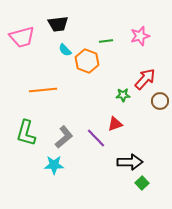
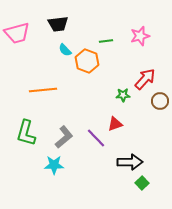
pink trapezoid: moved 5 px left, 4 px up
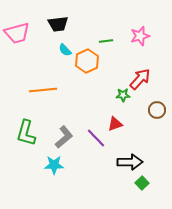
orange hexagon: rotated 15 degrees clockwise
red arrow: moved 5 px left
brown circle: moved 3 px left, 9 px down
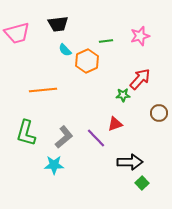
brown circle: moved 2 px right, 3 px down
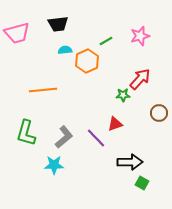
green line: rotated 24 degrees counterclockwise
cyan semicircle: rotated 128 degrees clockwise
green square: rotated 16 degrees counterclockwise
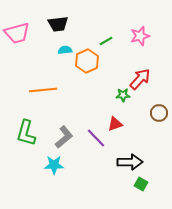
green square: moved 1 px left, 1 px down
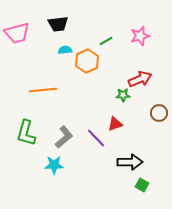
red arrow: rotated 25 degrees clockwise
green square: moved 1 px right, 1 px down
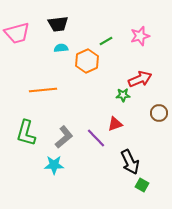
cyan semicircle: moved 4 px left, 2 px up
black arrow: rotated 65 degrees clockwise
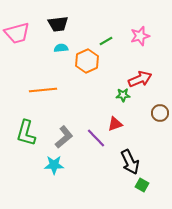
brown circle: moved 1 px right
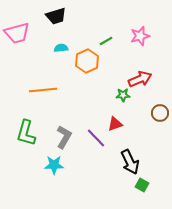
black trapezoid: moved 2 px left, 8 px up; rotated 10 degrees counterclockwise
gray L-shape: rotated 20 degrees counterclockwise
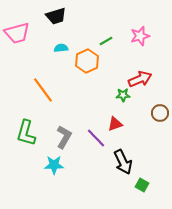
orange line: rotated 60 degrees clockwise
black arrow: moved 7 px left
